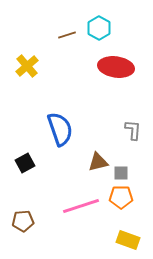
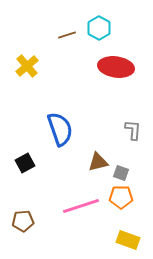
gray square: rotated 21 degrees clockwise
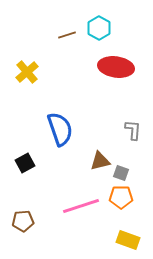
yellow cross: moved 6 px down
brown triangle: moved 2 px right, 1 px up
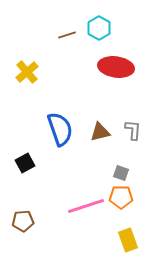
brown triangle: moved 29 px up
pink line: moved 5 px right
yellow rectangle: rotated 50 degrees clockwise
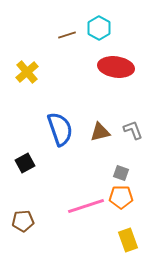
gray L-shape: rotated 25 degrees counterclockwise
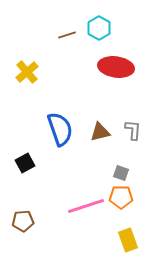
gray L-shape: rotated 25 degrees clockwise
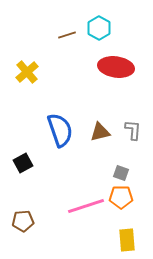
blue semicircle: moved 1 px down
black square: moved 2 px left
yellow rectangle: moved 1 px left; rotated 15 degrees clockwise
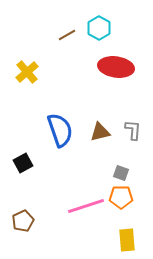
brown line: rotated 12 degrees counterclockwise
brown pentagon: rotated 20 degrees counterclockwise
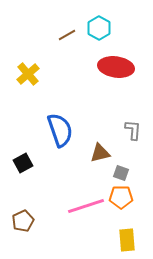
yellow cross: moved 1 px right, 2 px down
brown triangle: moved 21 px down
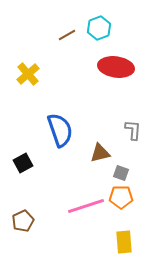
cyan hexagon: rotated 10 degrees clockwise
yellow rectangle: moved 3 px left, 2 px down
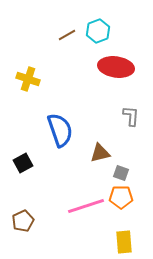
cyan hexagon: moved 1 px left, 3 px down
yellow cross: moved 5 px down; rotated 30 degrees counterclockwise
gray L-shape: moved 2 px left, 14 px up
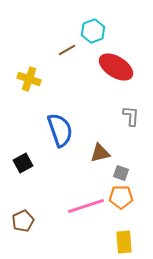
cyan hexagon: moved 5 px left
brown line: moved 15 px down
red ellipse: rotated 24 degrees clockwise
yellow cross: moved 1 px right
